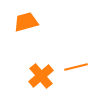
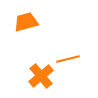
orange line: moved 8 px left, 8 px up
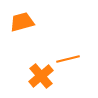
orange trapezoid: moved 4 px left
